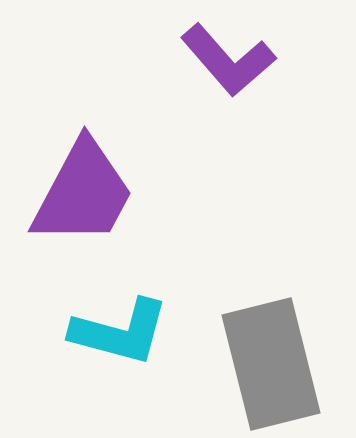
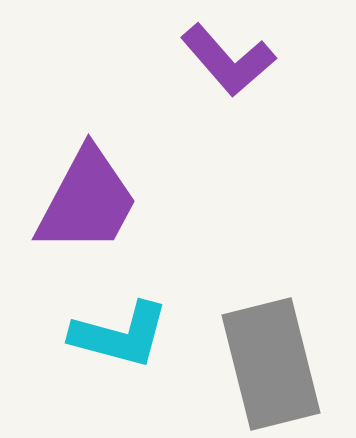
purple trapezoid: moved 4 px right, 8 px down
cyan L-shape: moved 3 px down
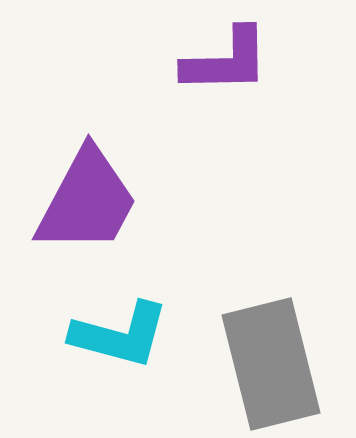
purple L-shape: moved 2 px left, 1 px down; rotated 50 degrees counterclockwise
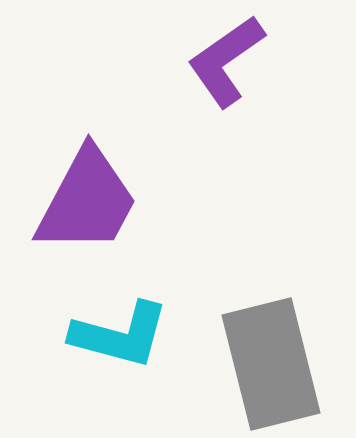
purple L-shape: rotated 146 degrees clockwise
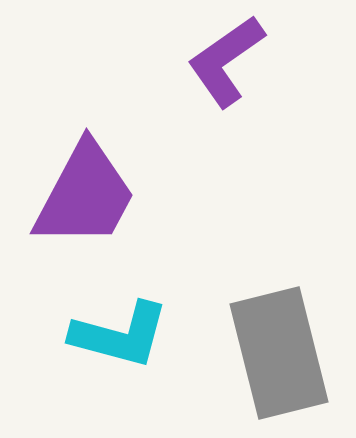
purple trapezoid: moved 2 px left, 6 px up
gray rectangle: moved 8 px right, 11 px up
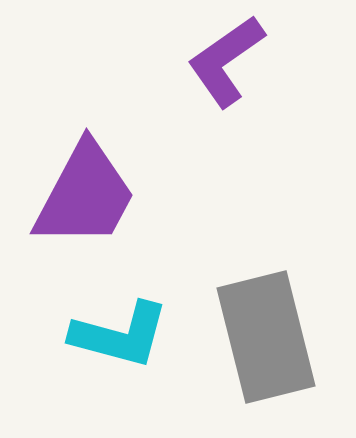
gray rectangle: moved 13 px left, 16 px up
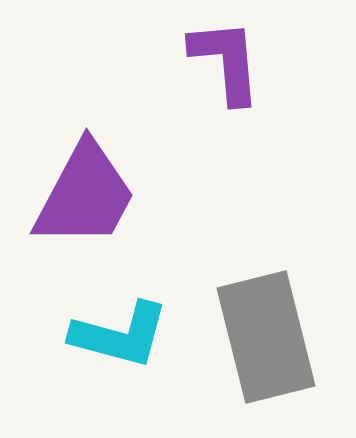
purple L-shape: rotated 120 degrees clockwise
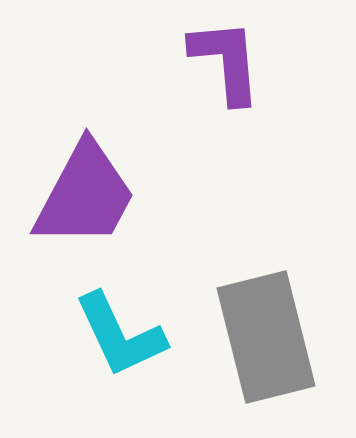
cyan L-shape: rotated 50 degrees clockwise
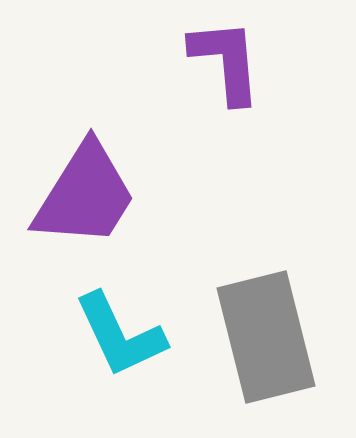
purple trapezoid: rotated 4 degrees clockwise
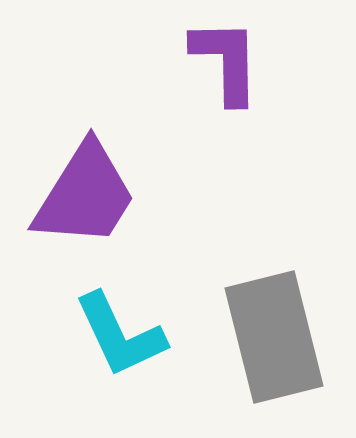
purple L-shape: rotated 4 degrees clockwise
gray rectangle: moved 8 px right
